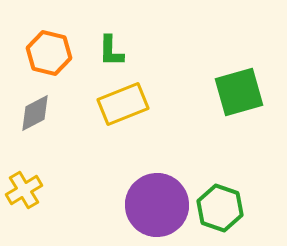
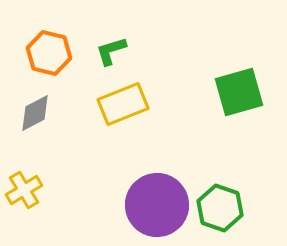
green L-shape: rotated 72 degrees clockwise
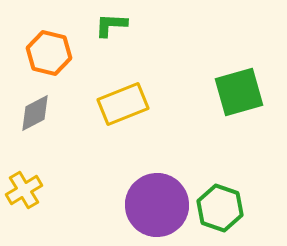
green L-shape: moved 26 px up; rotated 20 degrees clockwise
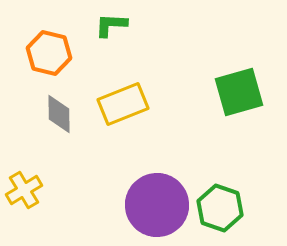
gray diamond: moved 24 px right, 1 px down; rotated 63 degrees counterclockwise
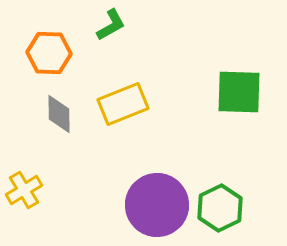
green L-shape: rotated 148 degrees clockwise
orange hexagon: rotated 12 degrees counterclockwise
green square: rotated 18 degrees clockwise
green hexagon: rotated 15 degrees clockwise
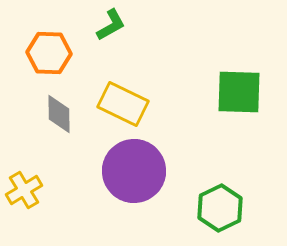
yellow rectangle: rotated 48 degrees clockwise
purple circle: moved 23 px left, 34 px up
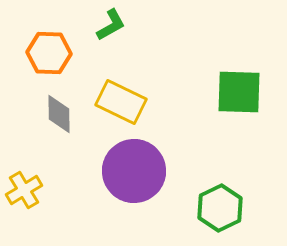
yellow rectangle: moved 2 px left, 2 px up
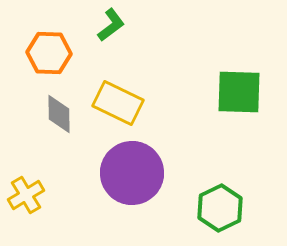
green L-shape: rotated 8 degrees counterclockwise
yellow rectangle: moved 3 px left, 1 px down
purple circle: moved 2 px left, 2 px down
yellow cross: moved 2 px right, 5 px down
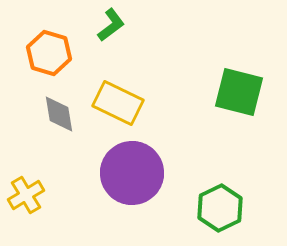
orange hexagon: rotated 15 degrees clockwise
green square: rotated 12 degrees clockwise
gray diamond: rotated 9 degrees counterclockwise
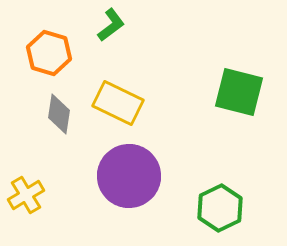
gray diamond: rotated 18 degrees clockwise
purple circle: moved 3 px left, 3 px down
